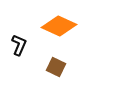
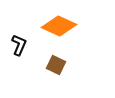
brown square: moved 2 px up
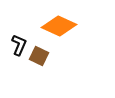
brown square: moved 17 px left, 9 px up
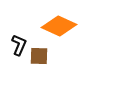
brown square: rotated 24 degrees counterclockwise
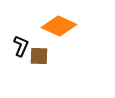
black L-shape: moved 2 px right, 1 px down
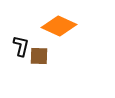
black L-shape: rotated 10 degrees counterclockwise
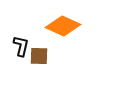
orange diamond: moved 4 px right
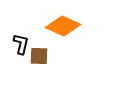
black L-shape: moved 2 px up
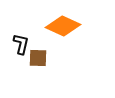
brown square: moved 1 px left, 2 px down
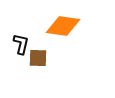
orange diamond: rotated 16 degrees counterclockwise
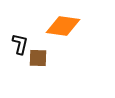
black L-shape: moved 1 px left
